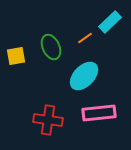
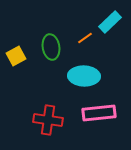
green ellipse: rotated 15 degrees clockwise
yellow square: rotated 18 degrees counterclockwise
cyan ellipse: rotated 48 degrees clockwise
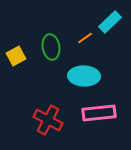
red cross: rotated 20 degrees clockwise
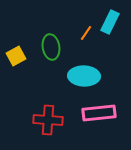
cyan rectangle: rotated 20 degrees counterclockwise
orange line: moved 1 px right, 5 px up; rotated 21 degrees counterclockwise
red cross: rotated 24 degrees counterclockwise
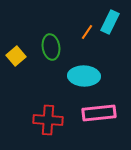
orange line: moved 1 px right, 1 px up
yellow square: rotated 12 degrees counterclockwise
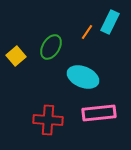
green ellipse: rotated 40 degrees clockwise
cyan ellipse: moved 1 px left, 1 px down; rotated 20 degrees clockwise
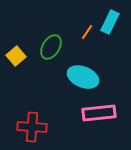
red cross: moved 16 px left, 7 px down
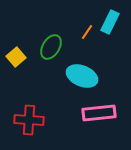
yellow square: moved 1 px down
cyan ellipse: moved 1 px left, 1 px up
red cross: moved 3 px left, 7 px up
